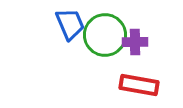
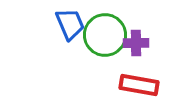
purple cross: moved 1 px right, 1 px down
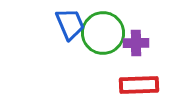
green circle: moved 2 px left, 2 px up
red rectangle: rotated 12 degrees counterclockwise
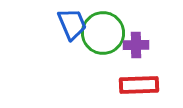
blue trapezoid: moved 2 px right
purple cross: moved 2 px down
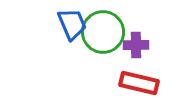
green circle: moved 1 px up
red rectangle: moved 2 px up; rotated 15 degrees clockwise
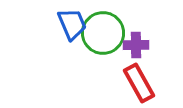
green circle: moved 1 px down
red rectangle: rotated 48 degrees clockwise
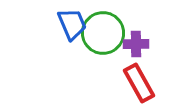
purple cross: moved 1 px up
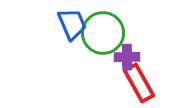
purple cross: moved 9 px left, 13 px down
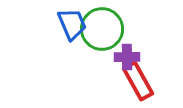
green circle: moved 1 px left, 4 px up
red rectangle: moved 1 px left, 2 px up
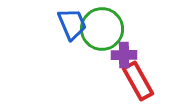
purple cross: moved 3 px left, 2 px up
